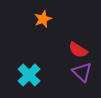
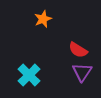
purple triangle: rotated 20 degrees clockwise
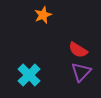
orange star: moved 4 px up
purple triangle: moved 1 px left; rotated 10 degrees clockwise
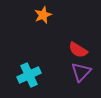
cyan cross: rotated 20 degrees clockwise
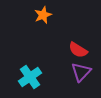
cyan cross: moved 1 px right, 2 px down; rotated 10 degrees counterclockwise
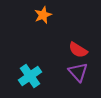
purple triangle: moved 3 px left; rotated 25 degrees counterclockwise
cyan cross: moved 1 px up
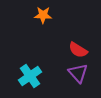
orange star: rotated 24 degrees clockwise
purple triangle: moved 1 px down
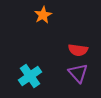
orange star: rotated 30 degrees counterclockwise
red semicircle: rotated 24 degrees counterclockwise
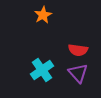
cyan cross: moved 12 px right, 6 px up
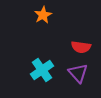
red semicircle: moved 3 px right, 3 px up
